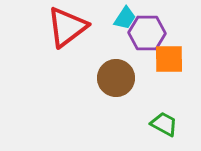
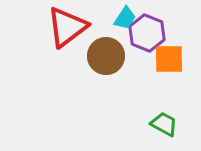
purple hexagon: rotated 21 degrees clockwise
brown circle: moved 10 px left, 22 px up
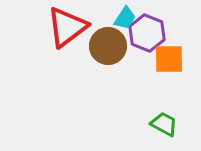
brown circle: moved 2 px right, 10 px up
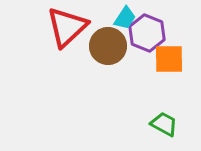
red triangle: rotated 6 degrees counterclockwise
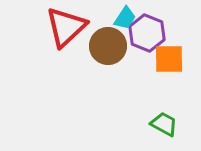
red triangle: moved 1 px left
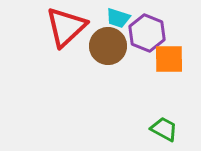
cyan trapezoid: moved 7 px left; rotated 75 degrees clockwise
green trapezoid: moved 5 px down
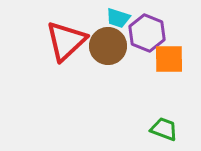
red triangle: moved 14 px down
green trapezoid: rotated 8 degrees counterclockwise
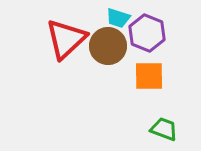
red triangle: moved 2 px up
orange square: moved 20 px left, 17 px down
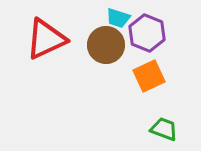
red triangle: moved 20 px left; rotated 18 degrees clockwise
brown circle: moved 2 px left, 1 px up
orange square: rotated 24 degrees counterclockwise
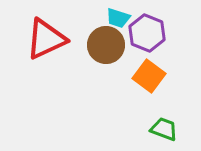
orange square: rotated 28 degrees counterclockwise
